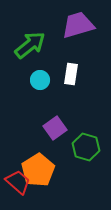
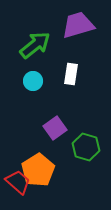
green arrow: moved 5 px right
cyan circle: moved 7 px left, 1 px down
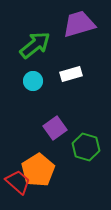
purple trapezoid: moved 1 px right, 1 px up
white rectangle: rotated 65 degrees clockwise
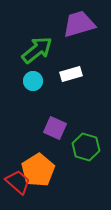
green arrow: moved 2 px right, 5 px down
purple square: rotated 30 degrees counterclockwise
